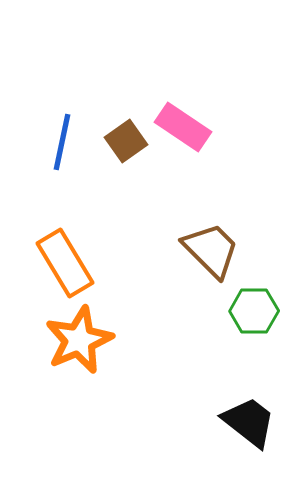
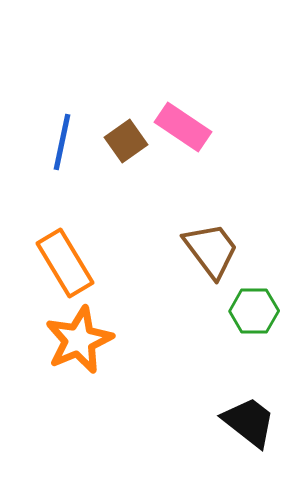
brown trapezoid: rotated 8 degrees clockwise
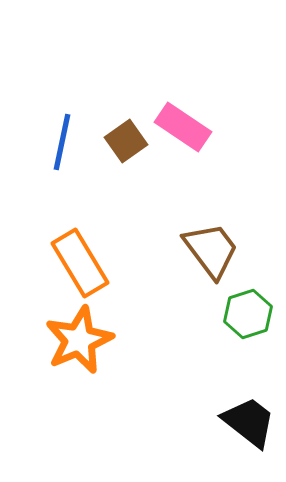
orange rectangle: moved 15 px right
green hexagon: moved 6 px left, 3 px down; rotated 18 degrees counterclockwise
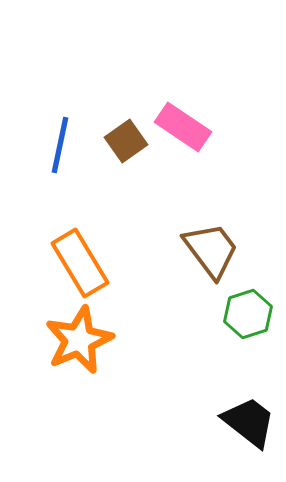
blue line: moved 2 px left, 3 px down
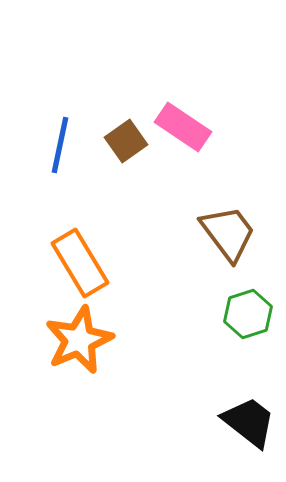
brown trapezoid: moved 17 px right, 17 px up
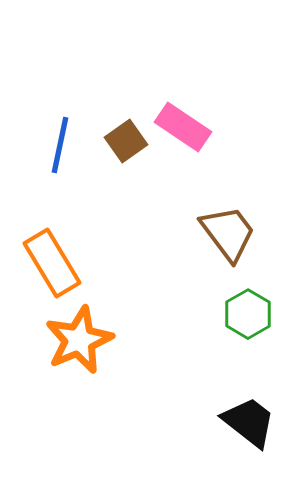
orange rectangle: moved 28 px left
green hexagon: rotated 12 degrees counterclockwise
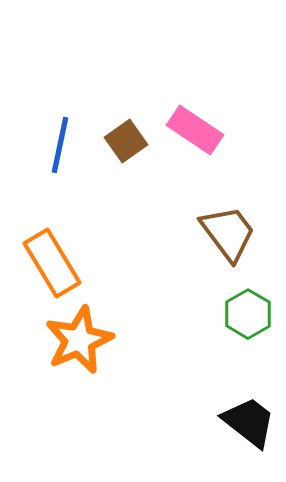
pink rectangle: moved 12 px right, 3 px down
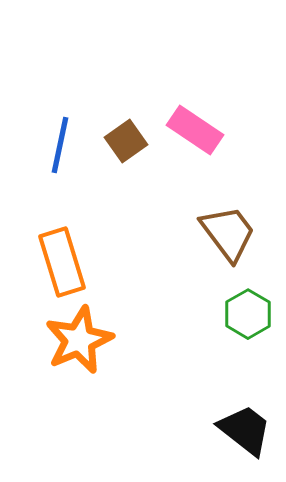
orange rectangle: moved 10 px right, 1 px up; rotated 14 degrees clockwise
black trapezoid: moved 4 px left, 8 px down
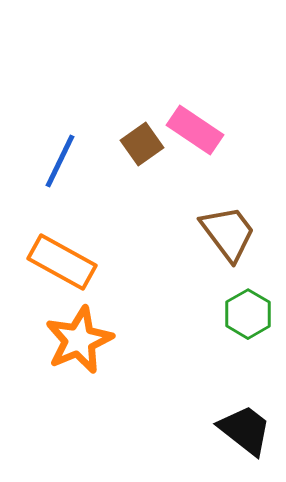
brown square: moved 16 px right, 3 px down
blue line: moved 16 px down; rotated 14 degrees clockwise
orange rectangle: rotated 44 degrees counterclockwise
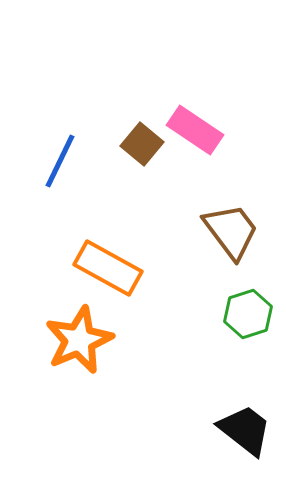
brown square: rotated 15 degrees counterclockwise
brown trapezoid: moved 3 px right, 2 px up
orange rectangle: moved 46 px right, 6 px down
green hexagon: rotated 12 degrees clockwise
